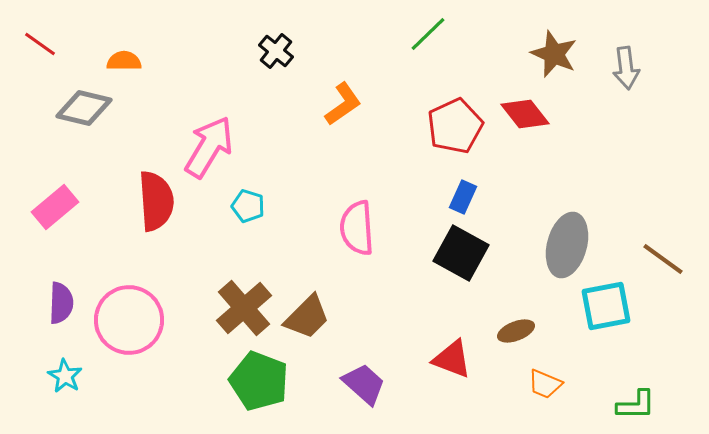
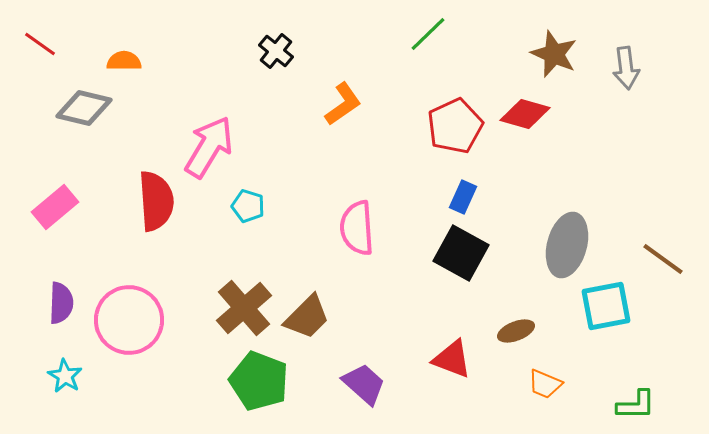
red diamond: rotated 36 degrees counterclockwise
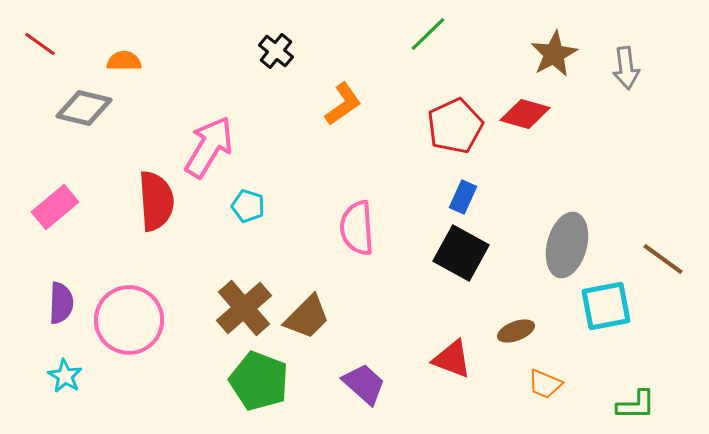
brown star: rotated 21 degrees clockwise
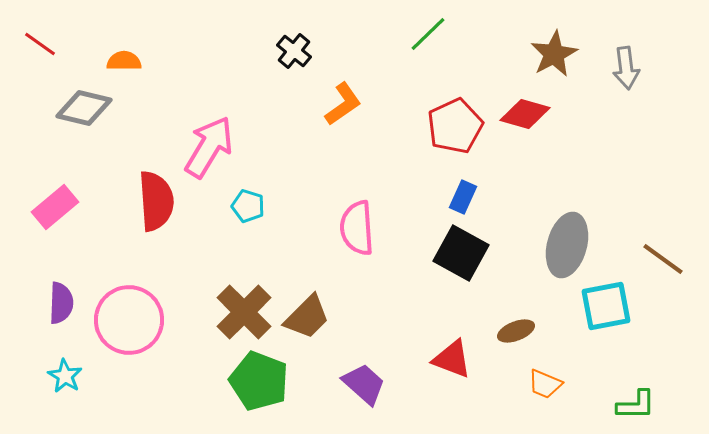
black cross: moved 18 px right
brown cross: moved 4 px down; rotated 4 degrees counterclockwise
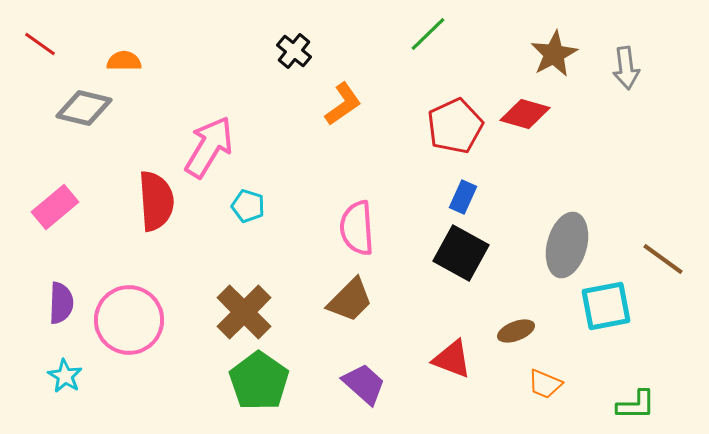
brown trapezoid: moved 43 px right, 17 px up
green pentagon: rotated 14 degrees clockwise
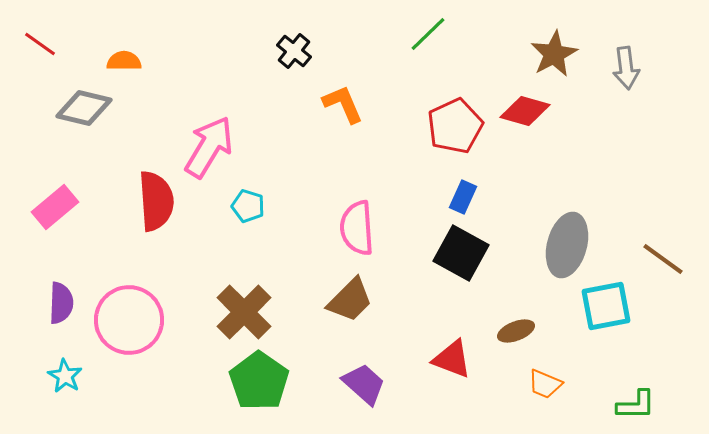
orange L-shape: rotated 78 degrees counterclockwise
red diamond: moved 3 px up
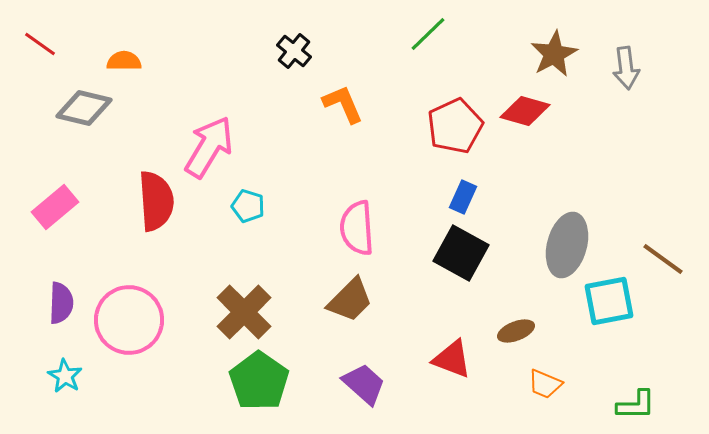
cyan square: moved 3 px right, 5 px up
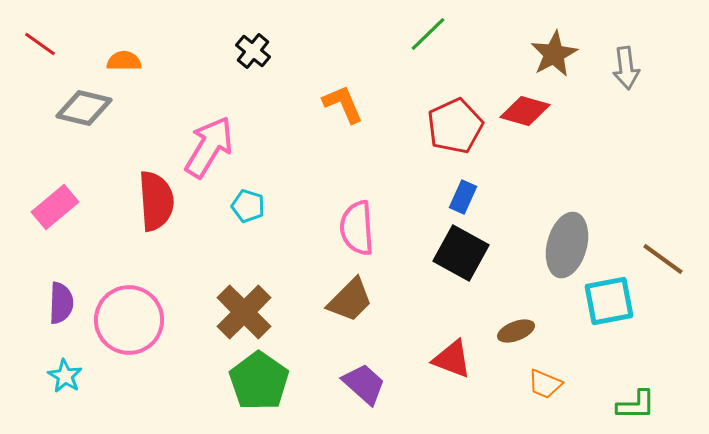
black cross: moved 41 px left
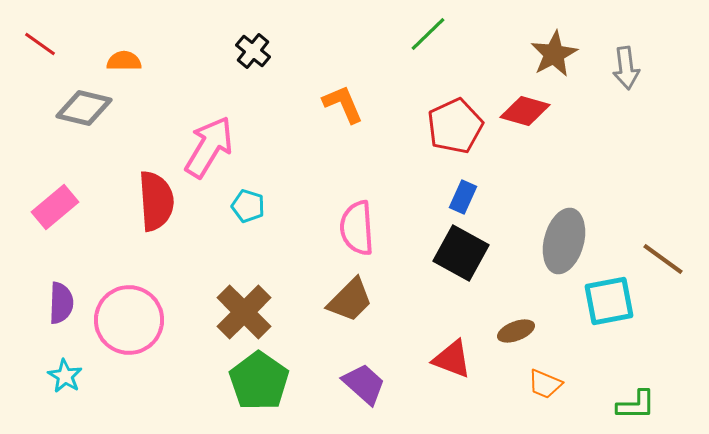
gray ellipse: moved 3 px left, 4 px up
